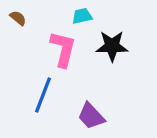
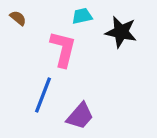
black star: moved 9 px right, 14 px up; rotated 12 degrees clockwise
purple trapezoid: moved 11 px left; rotated 96 degrees counterclockwise
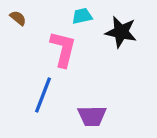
purple trapezoid: moved 12 px right; rotated 48 degrees clockwise
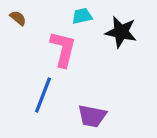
purple trapezoid: rotated 12 degrees clockwise
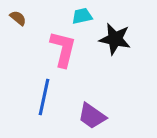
black star: moved 6 px left, 7 px down
blue line: moved 1 px right, 2 px down; rotated 9 degrees counterclockwise
purple trapezoid: rotated 24 degrees clockwise
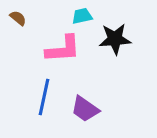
black star: rotated 16 degrees counterclockwise
pink L-shape: rotated 72 degrees clockwise
purple trapezoid: moved 7 px left, 7 px up
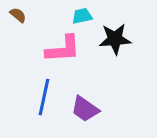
brown semicircle: moved 3 px up
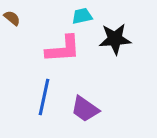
brown semicircle: moved 6 px left, 3 px down
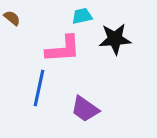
blue line: moved 5 px left, 9 px up
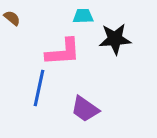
cyan trapezoid: moved 1 px right; rotated 10 degrees clockwise
pink L-shape: moved 3 px down
